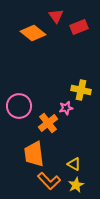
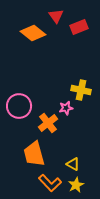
orange trapezoid: rotated 8 degrees counterclockwise
yellow triangle: moved 1 px left
orange L-shape: moved 1 px right, 2 px down
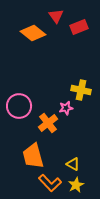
orange trapezoid: moved 1 px left, 2 px down
